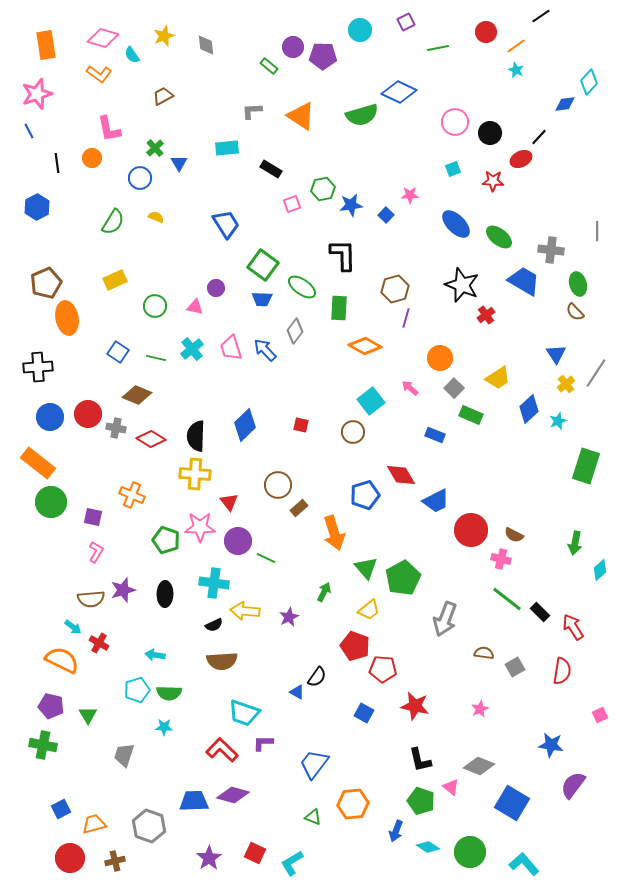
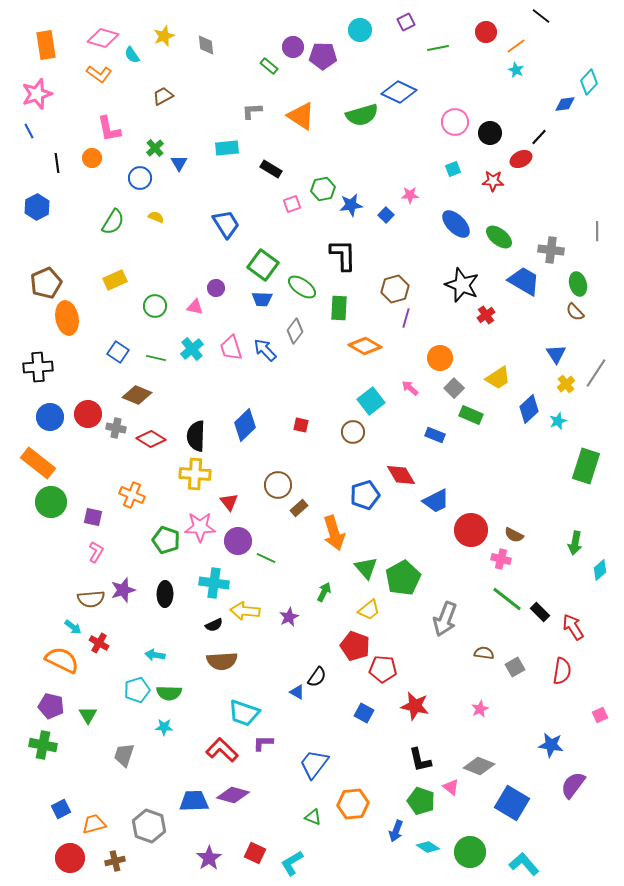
black line at (541, 16): rotated 72 degrees clockwise
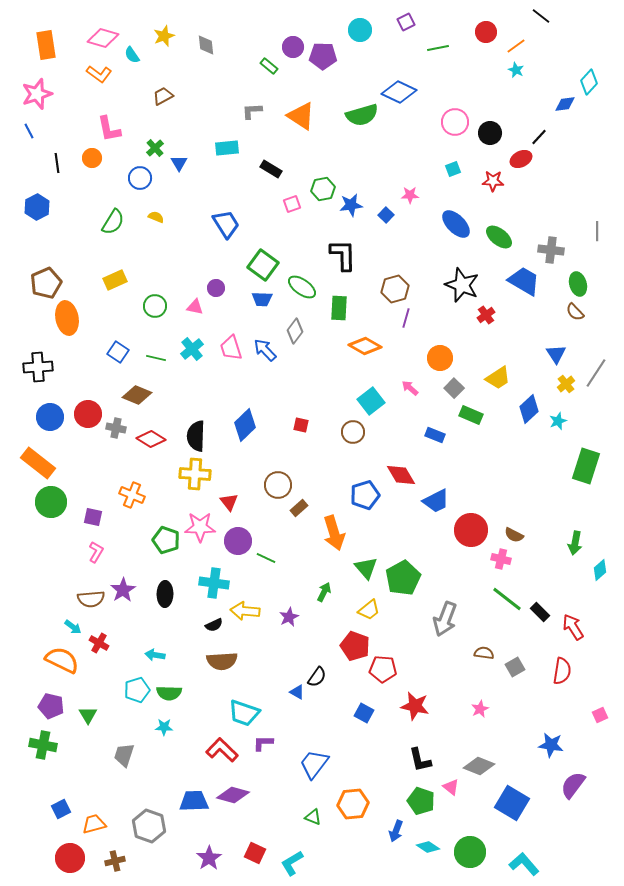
purple star at (123, 590): rotated 15 degrees counterclockwise
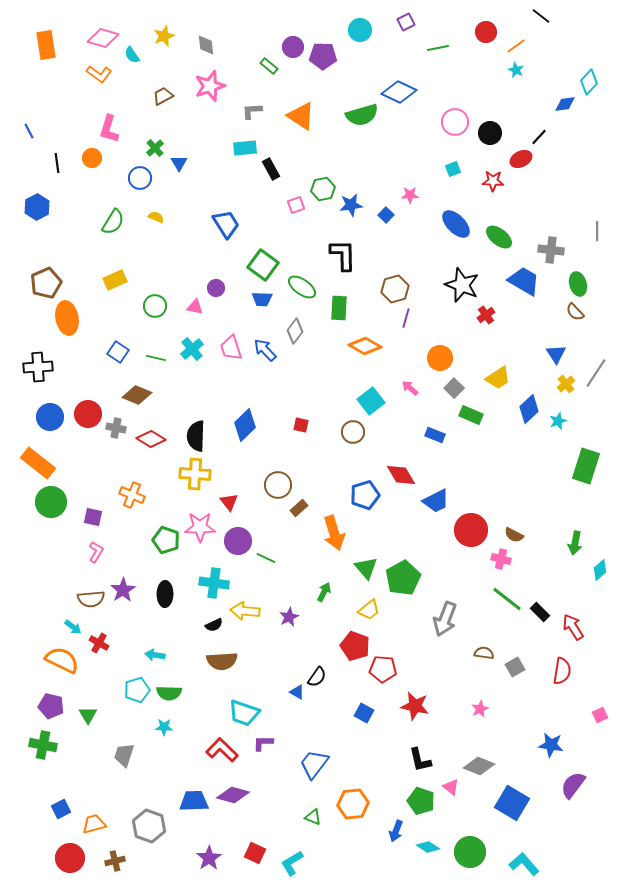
pink star at (37, 94): moved 173 px right, 8 px up
pink L-shape at (109, 129): rotated 28 degrees clockwise
cyan rectangle at (227, 148): moved 18 px right
black rectangle at (271, 169): rotated 30 degrees clockwise
pink square at (292, 204): moved 4 px right, 1 px down
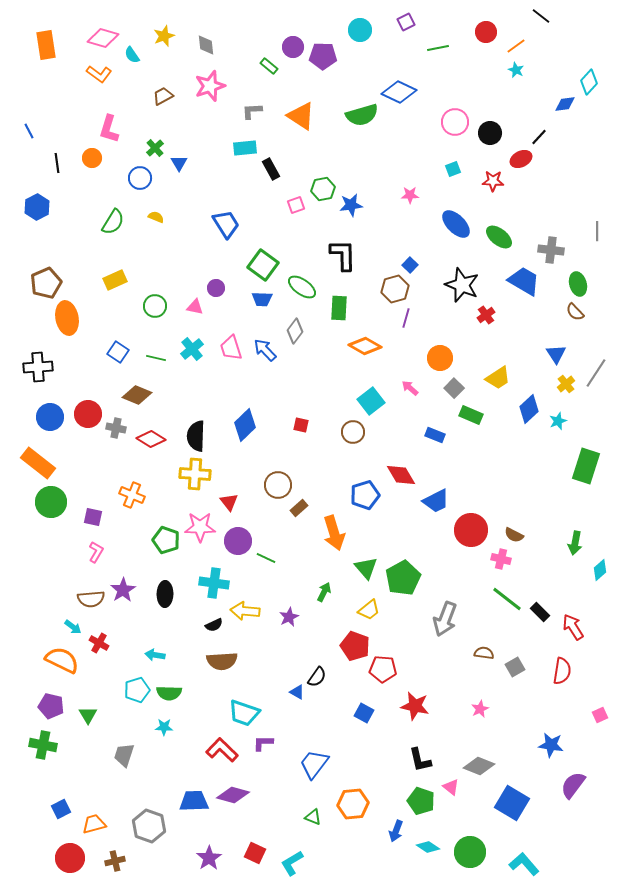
blue square at (386, 215): moved 24 px right, 50 px down
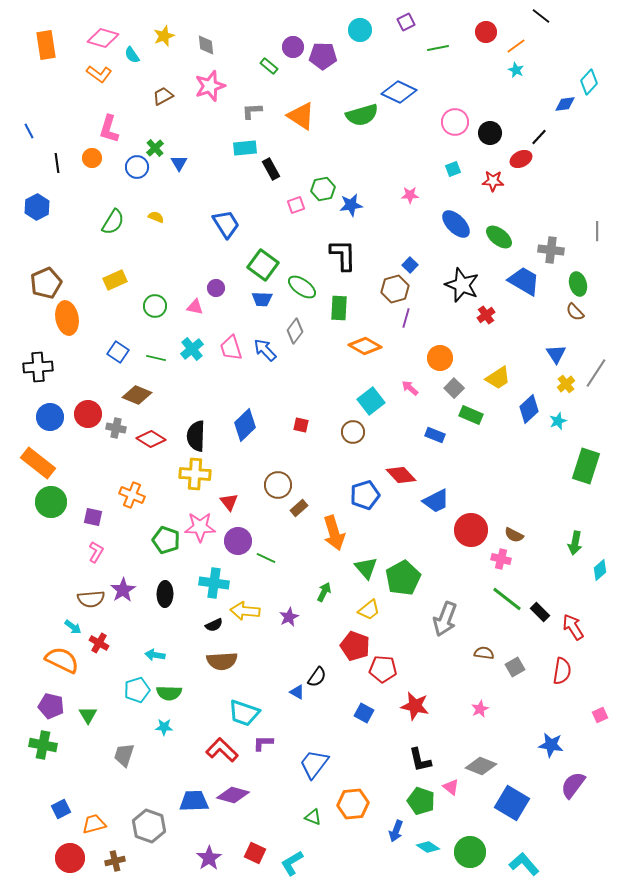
blue circle at (140, 178): moved 3 px left, 11 px up
red diamond at (401, 475): rotated 12 degrees counterclockwise
gray diamond at (479, 766): moved 2 px right
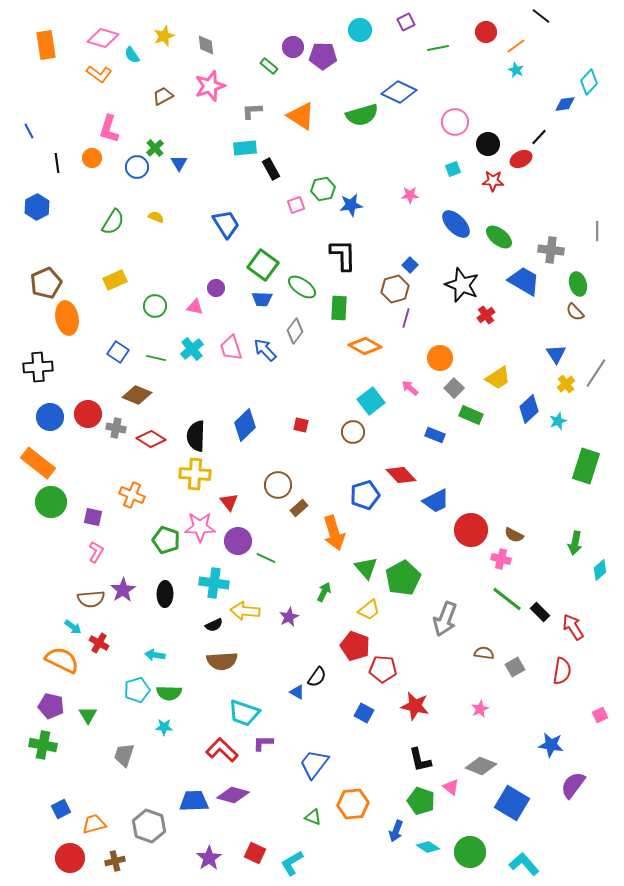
black circle at (490, 133): moved 2 px left, 11 px down
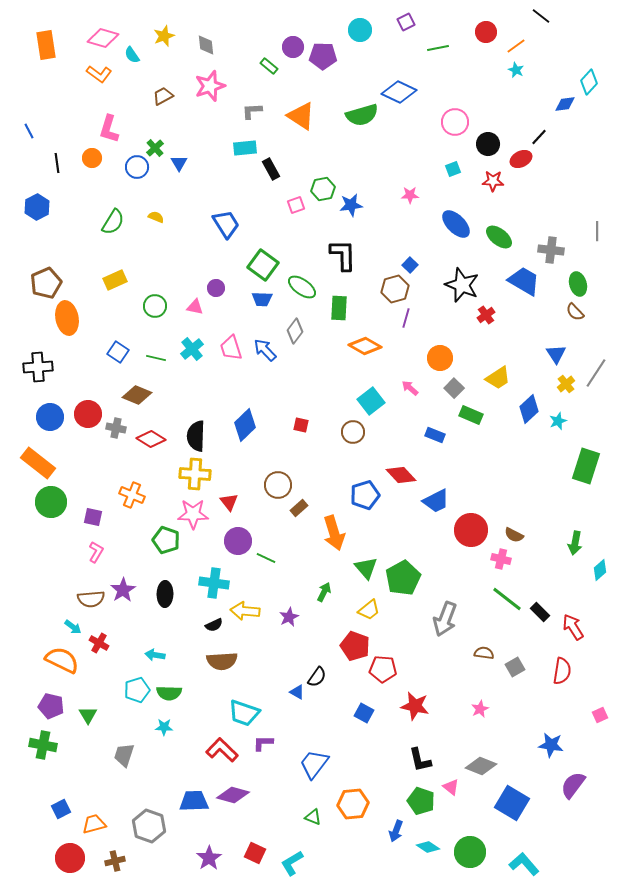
pink star at (200, 527): moved 7 px left, 13 px up
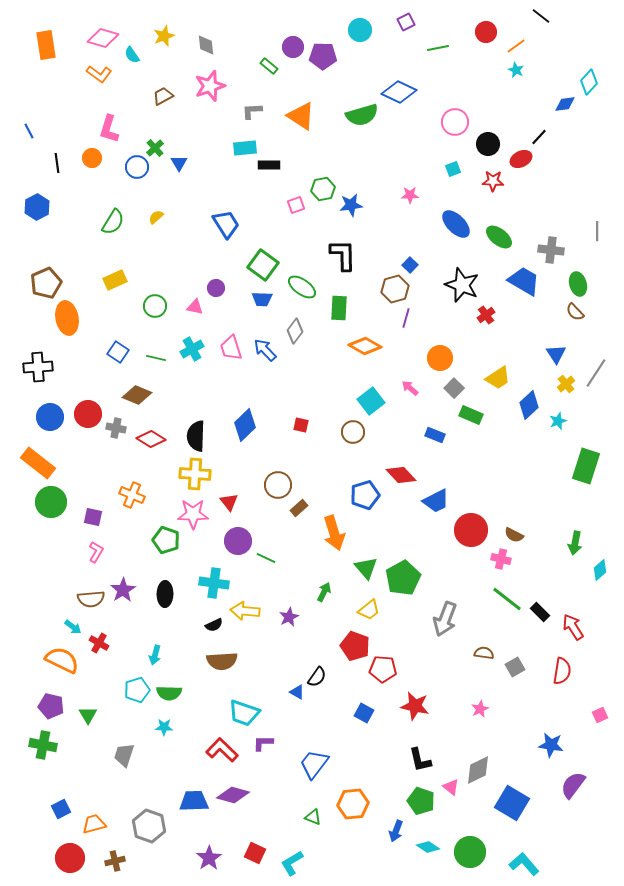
black rectangle at (271, 169): moved 2 px left, 4 px up; rotated 60 degrees counterclockwise
yellow semicircle at (156, 217): rotated 63 degrees counterclockwise
cyan cross at (192, 349): rotated 10 degrees clockwise
blue diamond at (529, 409): moved 4 px up
cyan arrow at (155, 655): rotated 84 degrees counterclockwise
gray diamond at (481, 766): moved 3 px left, 4 px down; rotated 48 degrees counterclockwise
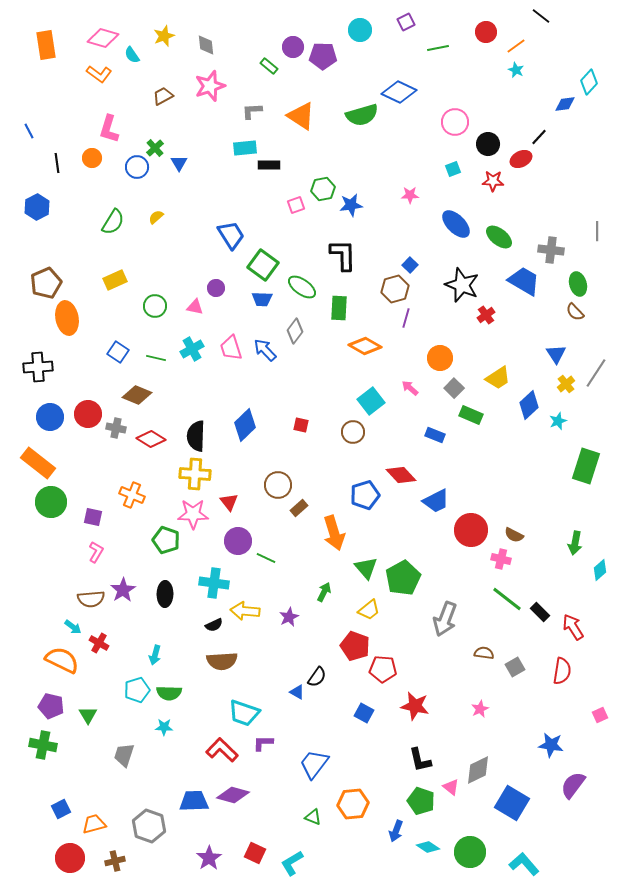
blue trapezoid at (226, 224): moved 5 px right, 11 px down
